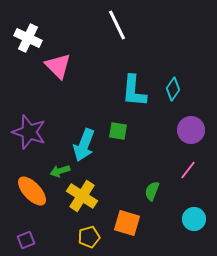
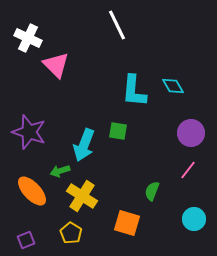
pink triangle: moved 2 px left, 1 px up
cyan diamond: moved 3 px up; rotated 65 degrees counterclockwise
purple circle: moved 3 px down
yellow pentagon: moved 18 px left, 4 px up; rotated 25 degrees counterclockwise
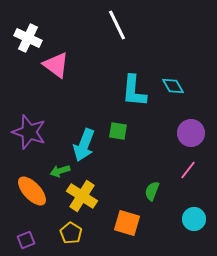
pink triangle: rotated 8 degrees counterclockwise
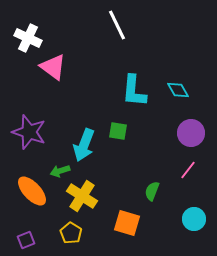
pink triangle: moved 3 px left, 2 px down
cyan diamond: moved 5 px right, 4 px down
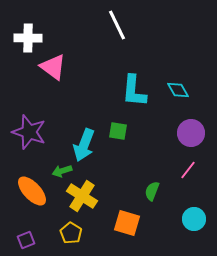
white cross: rotated 24 degrees counterclockwise
green arrow: moved 2 px right
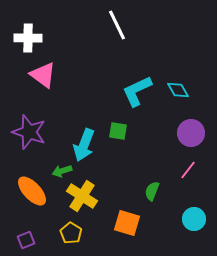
pink triangle: moved 10 px left, 8 px down
cyan L-shape: moved 3 px right; rotated 60 degrees clockwise
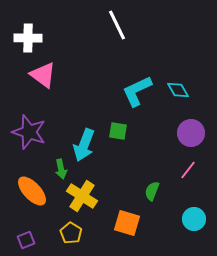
green arrow: moved 1 px left, 2 px up; rotated 84 degrees counterclockwise
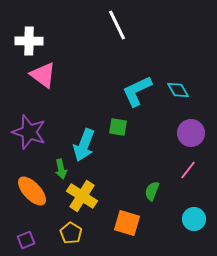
white cross: moved 1 px right, 3 px down
green square: moved 4 px up
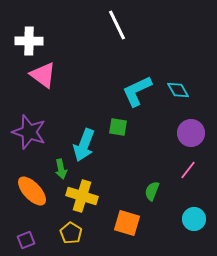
yellow cross: rotated 16 degrees counterclockwise
